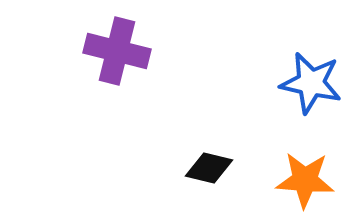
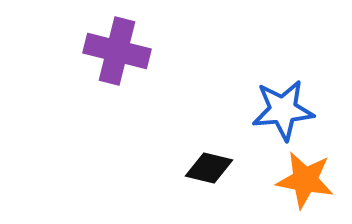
blue star: moved 28 px left, 27 px down; rotated 18 degrees counterclockwise
orange star: rotated 6 degrees clockwise
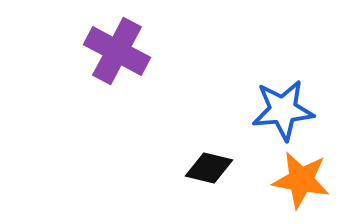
purple cross: rotated 14 degrees clockwise
orange star: moved 4 px left
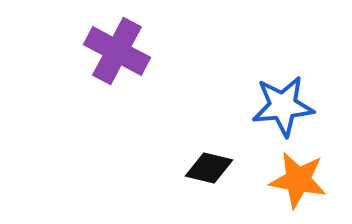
blue star: moved 4 px up
orange star: moved 3 px left
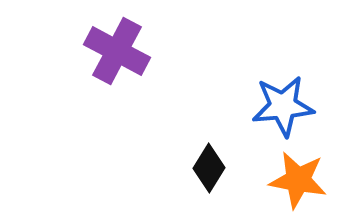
black diamond: rotated 72 degrees counterclockwise
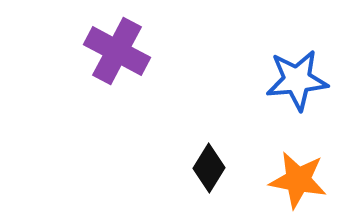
blue star: moved 14 px right, 26 px up
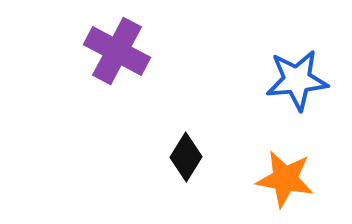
black diamond: moved 23 px left, 11 px up
orange star: moved 13 px left, 1 px up
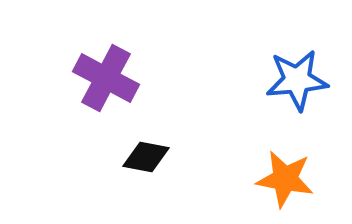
purple cross: moved 11 px left, 27 px down
black diamond: moved 40 px left; rotated 69 degrees clockwise
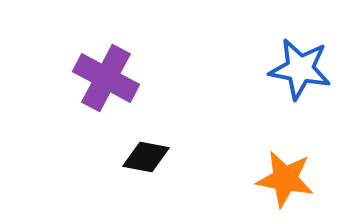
blue star: moved 3 px right, 11 px up; rotated 16 degrees clockwise
